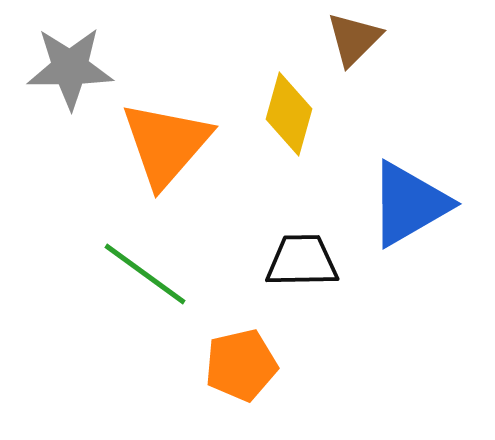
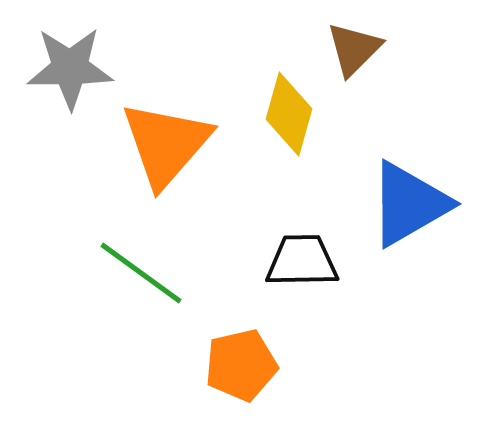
brown triangle: moved 10 px down
green line: moved 4 px left, 1 px up
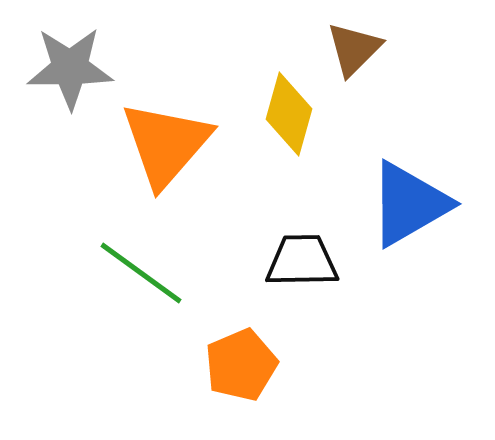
orange pentagon: rotated 10 degrees counterclockwise
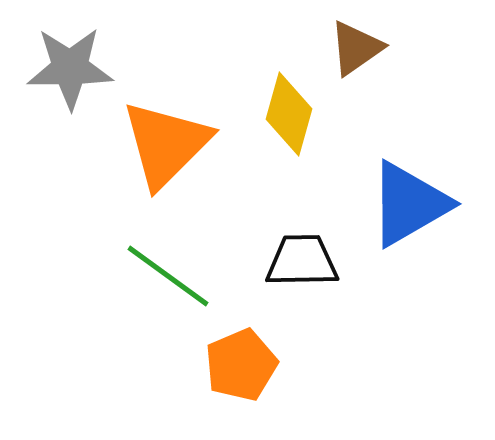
brown triangle: moved 2 px right, 1 px up; rotated 10 degrees clockwise
orange triangle: rotated 4 degrees clockwise
green line: moved 27 px right, 3 px down
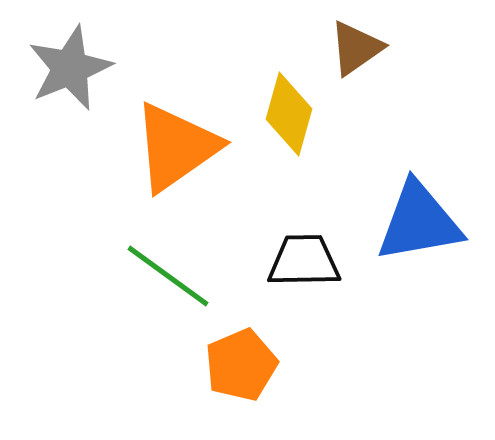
gray star: rotated 22 degrees counterclockwise
orange triangle: moved 10 px right, 3 px down; rotated 10 degrees clockwise
blue triangle: moved 10 px right, 18 px down; rotated 20 degrees clockwise
black trapezoid: moved 2 px right
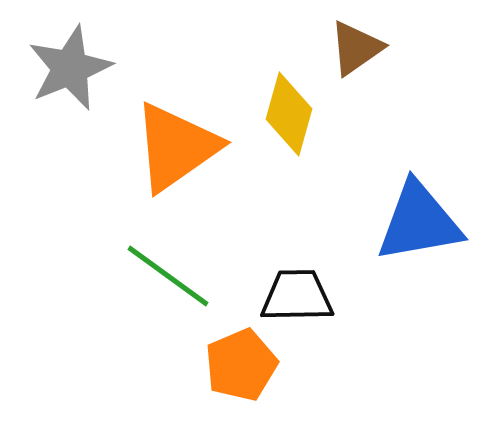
black trapezoid: moved 7 px left, 35 px down
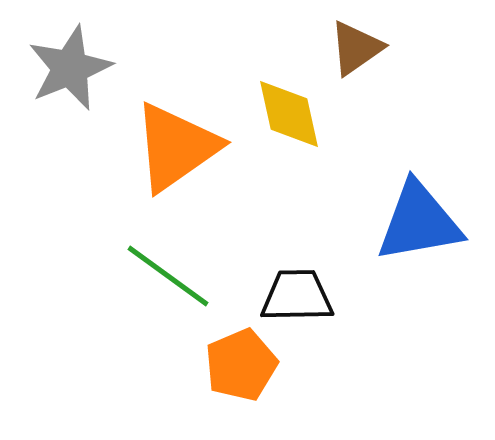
yellow diamond: rotated 28 degrees counterclockwise
